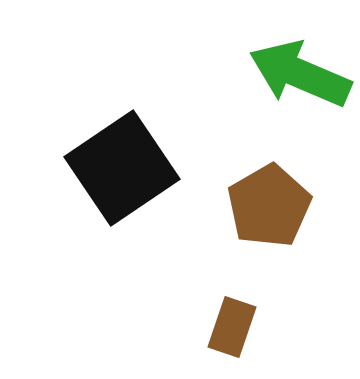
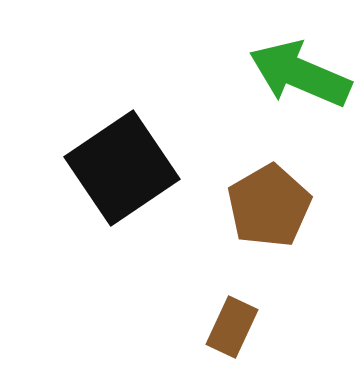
brown rectangle: rotated 6 degrees clockwise
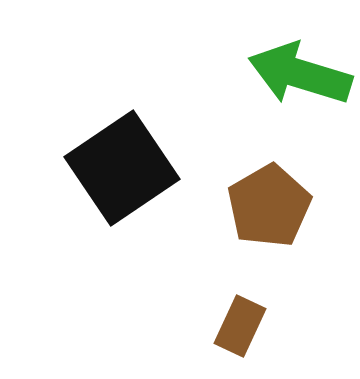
green arrow: rotated 6 degrees counterclockwise
brown rectangle: moved 8 px right, 1 px up
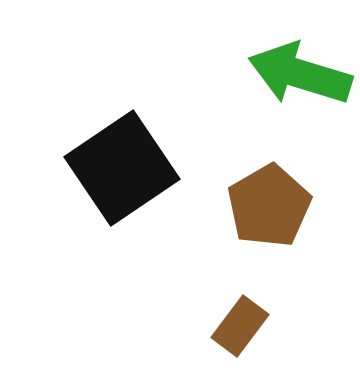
brown rectangle: rotated 12 degrees clockwise
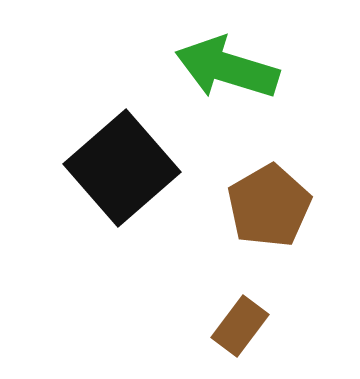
green arrow: moved 73 px left, 6 px up
black square: rotated 7 degrees counterclockwise
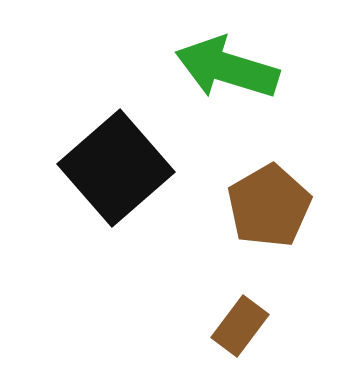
black square: moved 6 px left
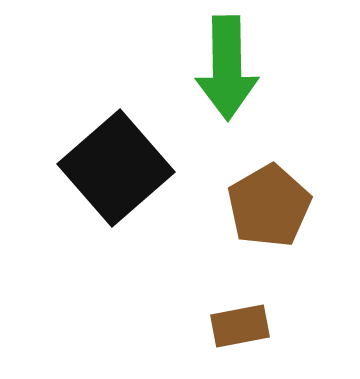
green arrow: rotated 108 degrees counterclockwise
brown rectangle: rotated 42 degrees clockwise
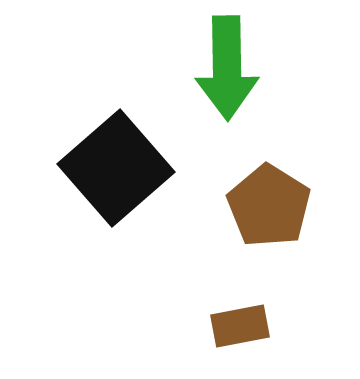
brown pentagon: rotated 10 degrees counterclockwise
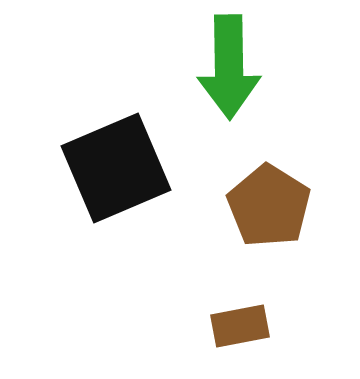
green arrow: moved 2 px right, 1 px up
black square: rotated 18 degrees clockwise
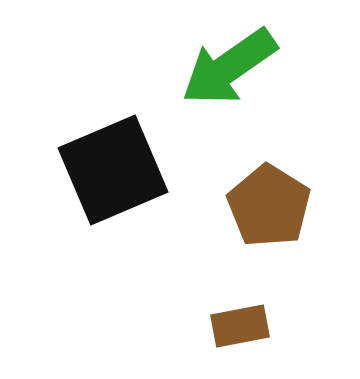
green arrow: rotated 56 degrees clockwise
black square: moved 3 px left, 2 px down
